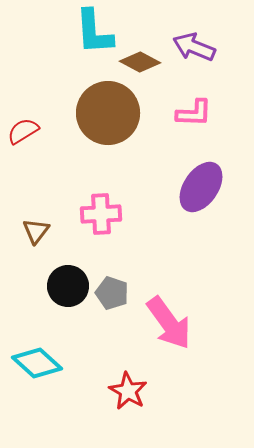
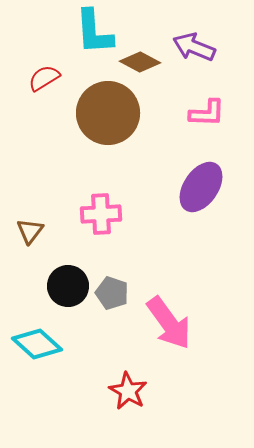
pink L-shape: moved 13 px right
red semicircle: moved 21 px right, 53 px up
brown triangle: moved 6 px left
cyan diamond: moved 19 px up
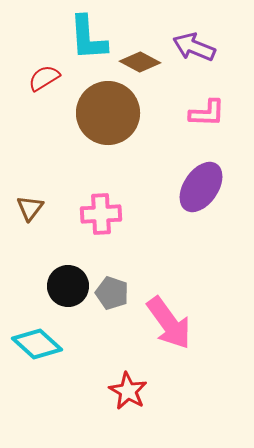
cyan L-shape: moved 6 px left, 6 px down
brown triangle: moved 23 px up
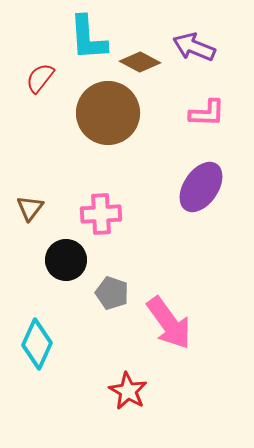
red semicircle: moved 4 px left; rotated 20 degrees counterclockwise
black circle: moved 2 px left, 26 px up
cyan diamond: rotated 72 degrees clockwise
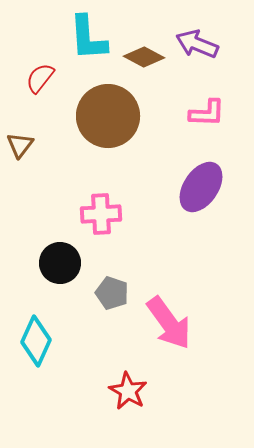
purple arrow: moved 3 px right, 3 px up
brown diamond: moved 4 px right, 5 px up
brown circle: moved 3 px down
brown triangle: moved 10 px left, 63 px up
black circle: moved 6 px left, 3 px down
cyan diamond: moved 1 px left, 3 px up
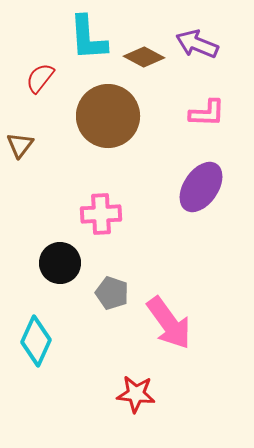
red star: moved 8 px right, 3 px down; rotated 24 degrees counterclockwise
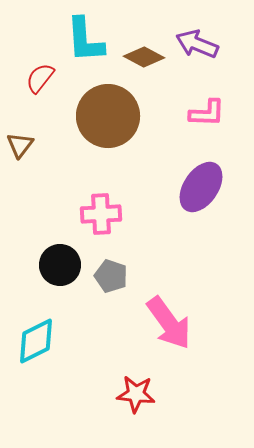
cyan L-shape: moved 3 px left, 2 px down
black circle: moved 2 px down
gray pentagon: moved 1 px left, 17 px up
cyan diamond: rotated 39 degrees clockwise
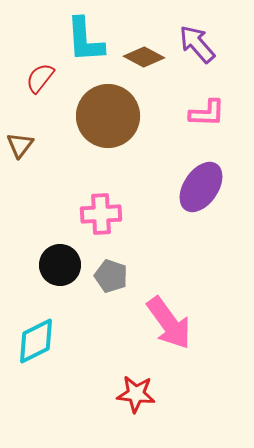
purple arrow: rotated 27 degrees clockwise
